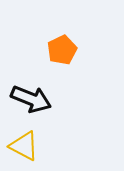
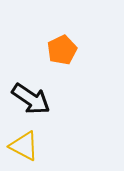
black arrow: rotated 12 degrees clockwise
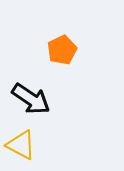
yellow triangle: moved 3 px left, 1 px up
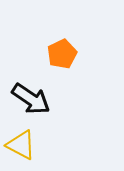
orange pentagon: moved 4 px down
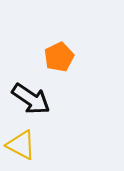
orange pentagon: moved 3 px left, 3 px down
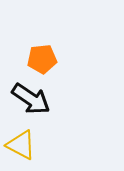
orange pentagon: moved 17 px left, 2 px down; rotated 20 degrees clockwise
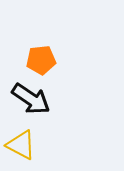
orange pentagon: moved 1 px left, 1 px down
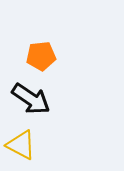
orange pentagon: moved 4 px up
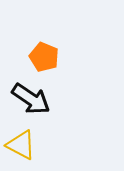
orange pentagon: moved 3 px right, 1 px down; rotated 28 degrees clockwise
